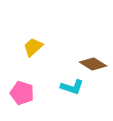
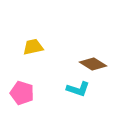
yellow trapezoid: rotated 30 degrees clockwise
cyan L-shape: moved 6 px right, 2 px down
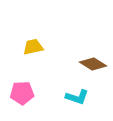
cyan L-shape: moved 1 px left, 8 px down
pink pentagon: rotated 20 degrees counterclockwise
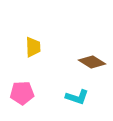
yellow trapezoid: rotated 100 degrees clockwise
brown diamond: moved 1 px left, 2 px up
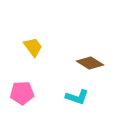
yellow trapezoid: rotated 35 degrees counterclockwise
brown diamond: moved 2 px left, 1 px down
